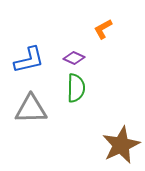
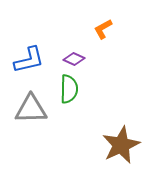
purple diamond: moved 1 px down
green semicircle: moved 7 px left, 1 px down
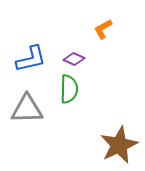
blue L-shape: moved 2 px right, 1 px up
gray triangle: moved 4 px left
brown star: moved 2 px left
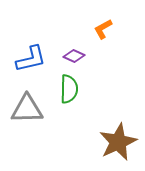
purple diamond: moved 3 px up
brown star: moved 1 px left, 3 px up
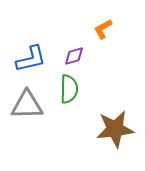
purple diamond: rotated 40 degrees counterclockwise
gray triangle: moved 4 px up
brown star: moved 3 px left, 13 px up; rotated 18 degrees clockwise
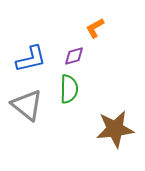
orange L-shape: moved 8 px left, 1 px up
gray triangle: rotated 40 degrees clockwise
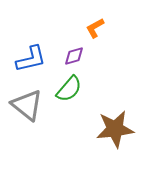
green semicircle: rotated 40 degrees clockwise
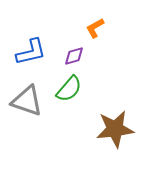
blue L-shape: moved 7 px up
gray triangle: moved 4 px up; rotated 20 degrees counterclockwise
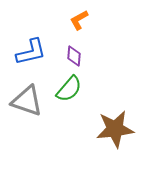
orange L-shape: moved 16 px left, 8 px up
purple diamond: rotated 70 degrees counterclockwise
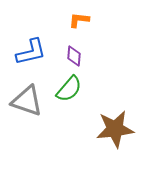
orange L-shape: rotated 35 degrees clockwise
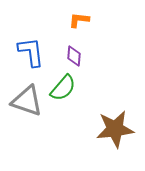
blue L-shape: rotated 84 degrees counterclockwise
green semicircle: moved 6 px left, 1 px up
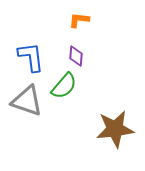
blue L-shape: moved 5 px down
purple diamond: moved 2 px right
green semicircle: moved 1 px right, 2 px up
